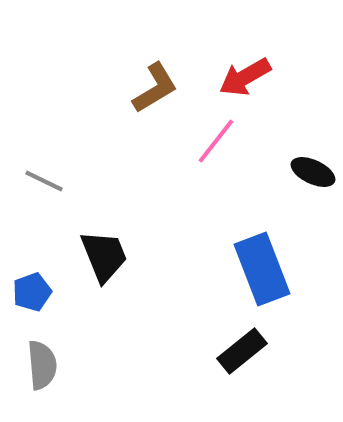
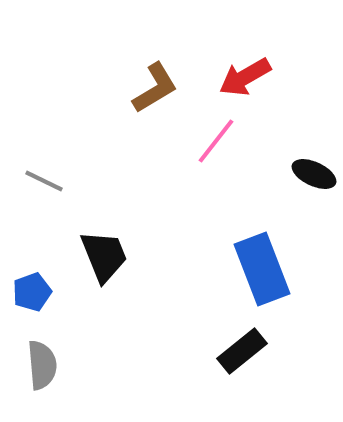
black ellipse: moved 1 px right, 2 px down
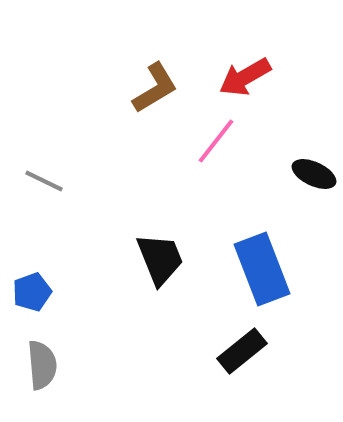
black trapezoid: moved 56 px right, 3 px down
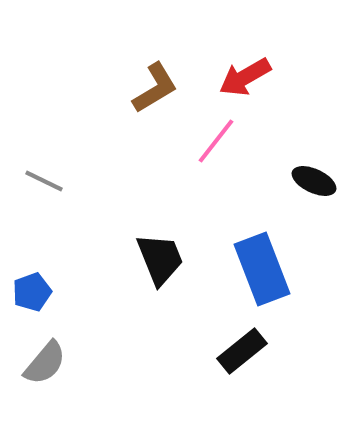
black ellipse: moved 7 px down
gray semicircle: moved 3 px right, 2 px up; rotated 45 degrees clockwise
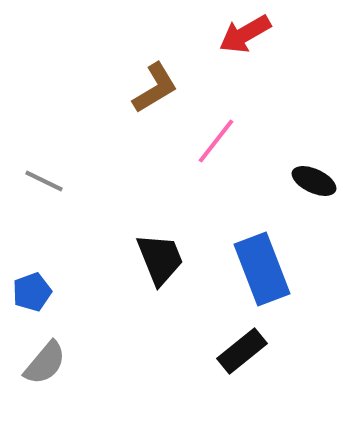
red arrow: moved 43 px up
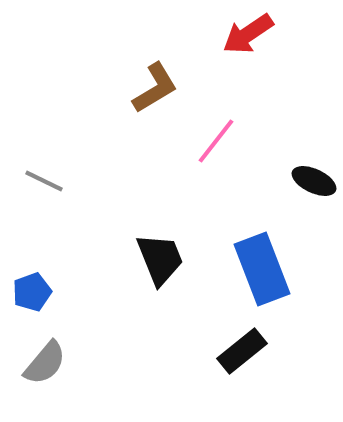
red arrow: moved 3 px right; rotated 4 degrees counterclockwise
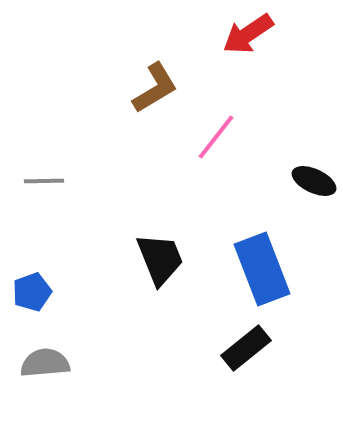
pink line: moved 4 px up
gray line: rotated 27 degrees counterclockwise
black rectangle: moved 4 px right, 3 px up
gray semicircle: rotated 135 degrees counterclockwise
